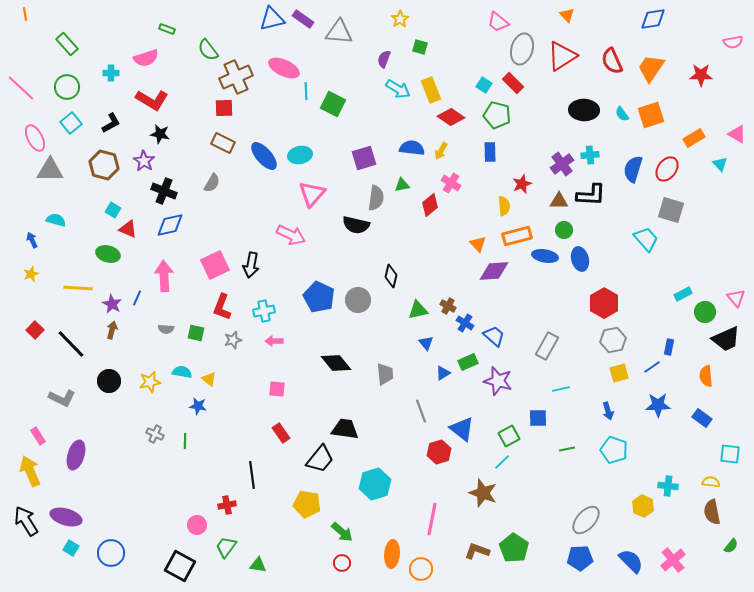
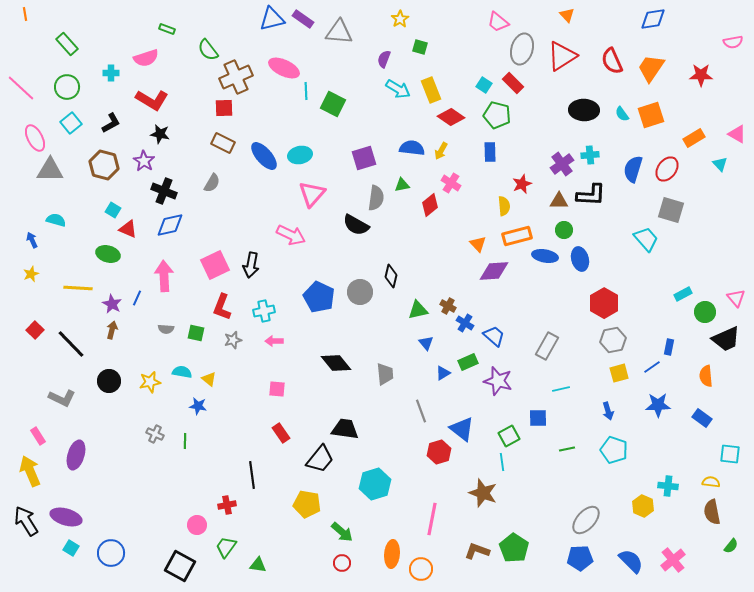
black semicircle at (356, 225): rotated 16 degrees clockwise
gray circle at (358, 300): moved 2 px right, 8 px up
cyan line at (502, 462): rotated 54 degrees counterclockwise
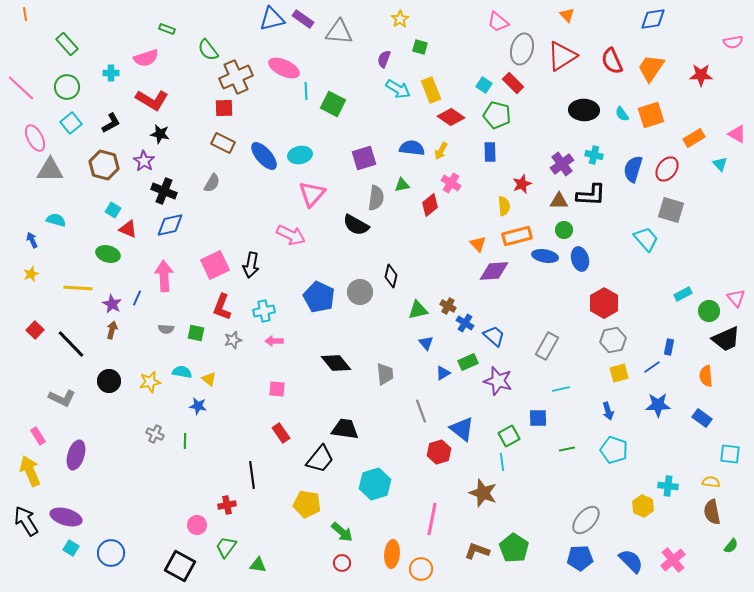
cyan cross at (590, 155): moved 4 px right; rotated 18 degrees clockwise
green circle at (705, 312): moved 4 px right, 1 px up
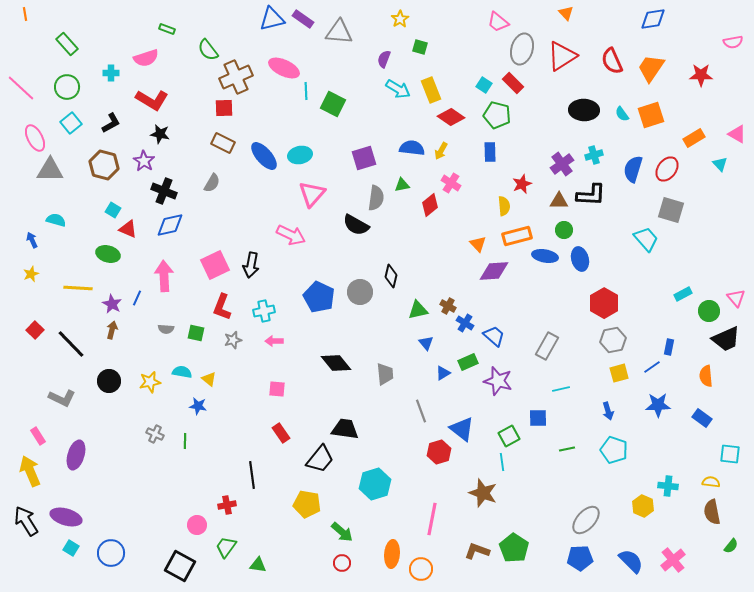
orange triangle at (567, 15): moved 1 px left, 2 px up
cyan cross at (594, 155): rotated 30 degrees counterclockwise
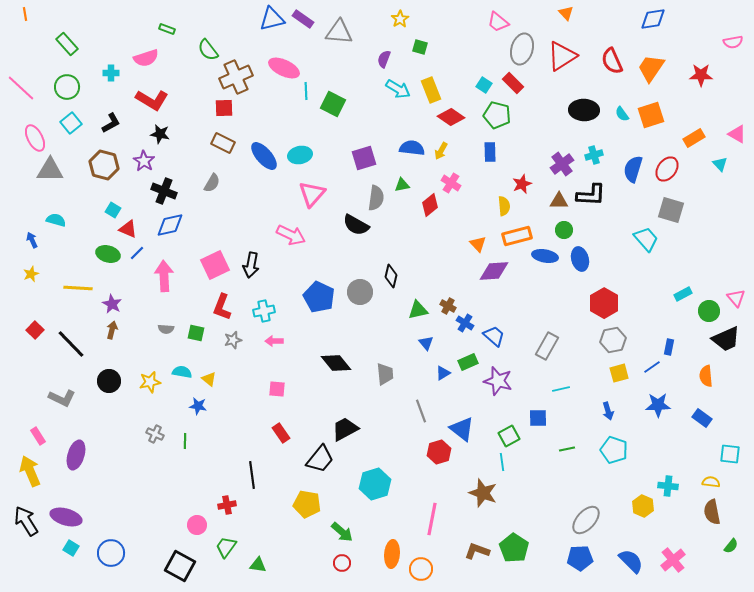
blue line at (137, 298): moved 45 px up; rotated 21 degrees clockwise
black trapezoid at (345, 429): rotated 36 degrees counterclockwise
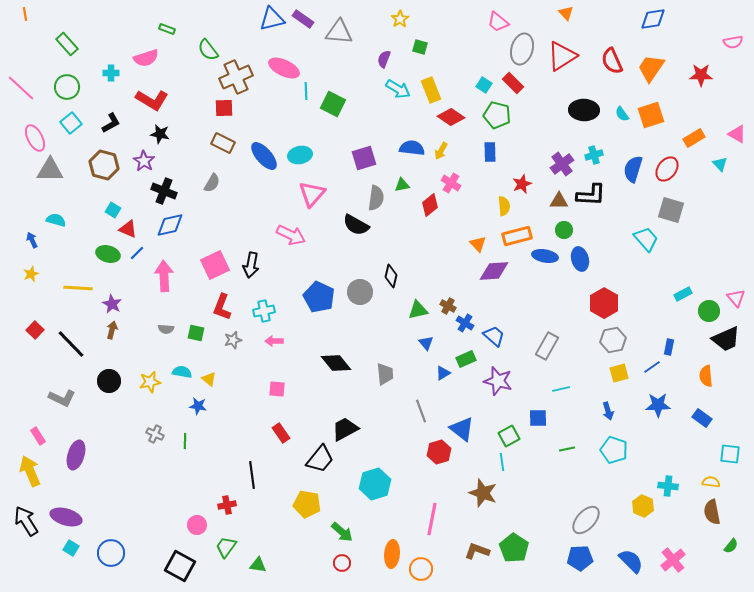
green rectangle at (468, 362): moved 2 px left, 3 px up
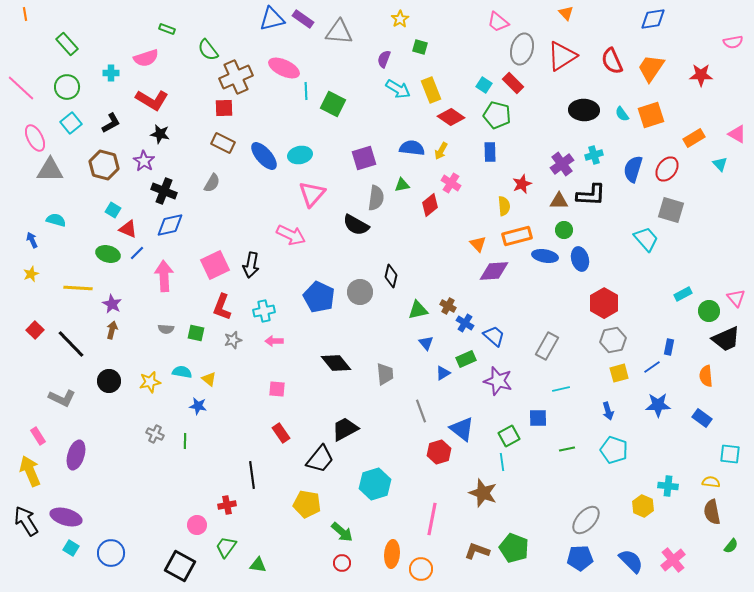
green pentagon at (514, 548): rotated 12 degrees counterclockwise
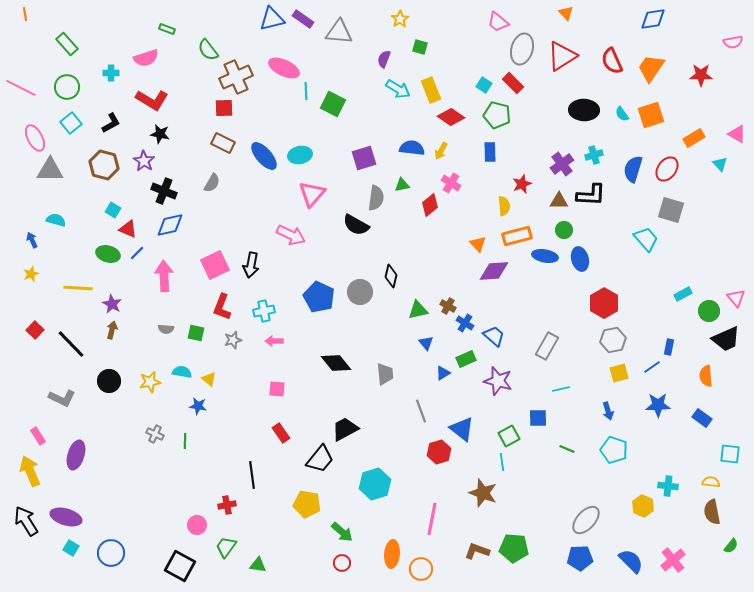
pink line at (21, 88): rotated 16 degrees counterclockwise
green line at (567, 449): rotated 35 degrees clockwise
green pentagon at (514, 548): rotated 16 degrees counterclockwise
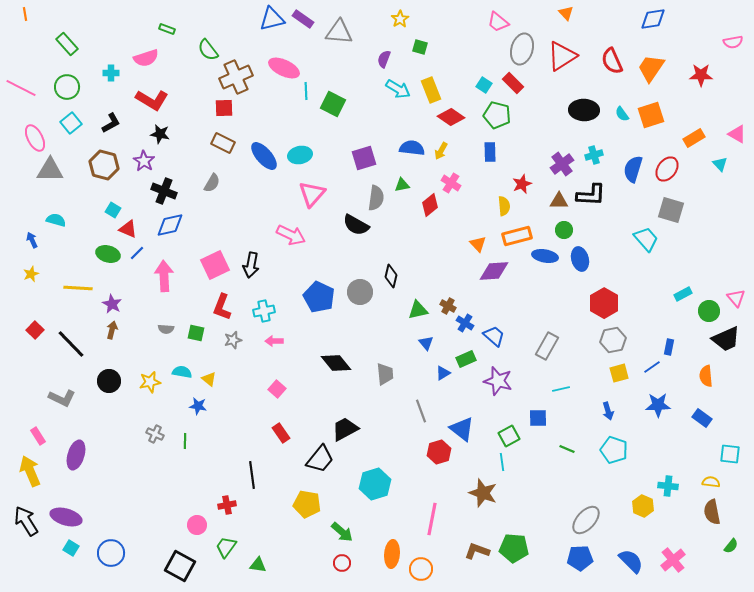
pink square at (277, 389): rotated 36 degrees clockwise
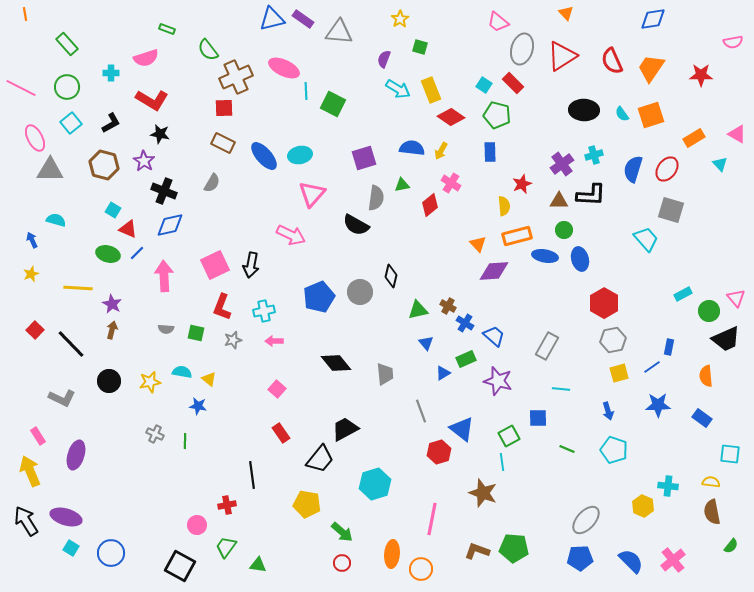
blue pentagon at (319, 297): rotated 24 degrees clockwise
cyan line at (561, 389): rotated 18 degrees clockwise
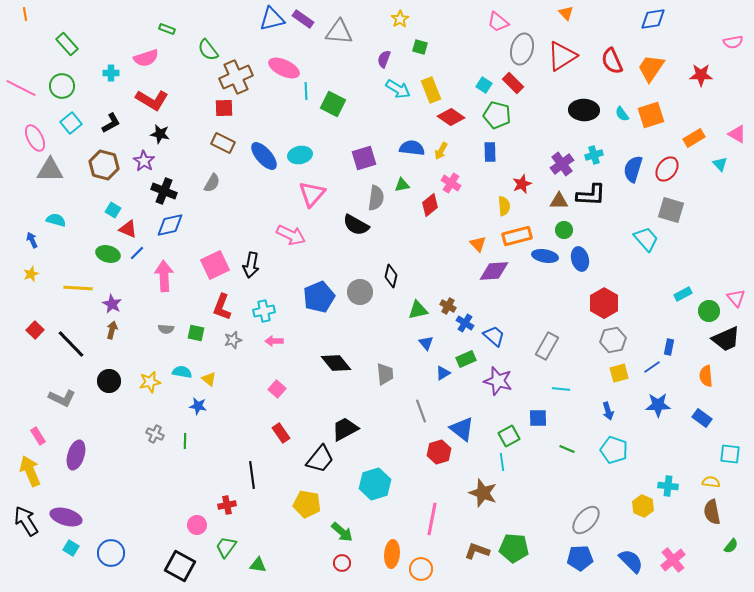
green circle at (67, 87): moved 5 px left, 1 px up
